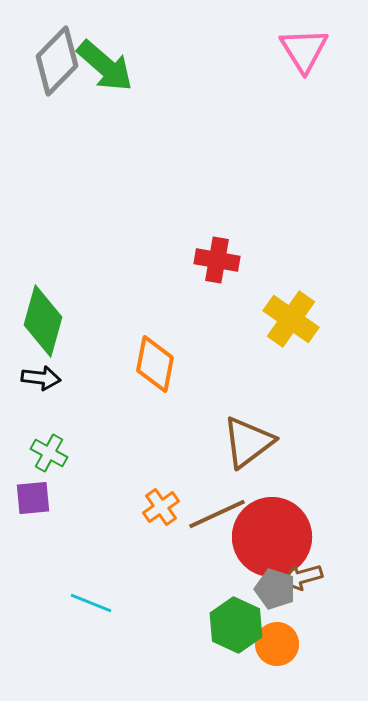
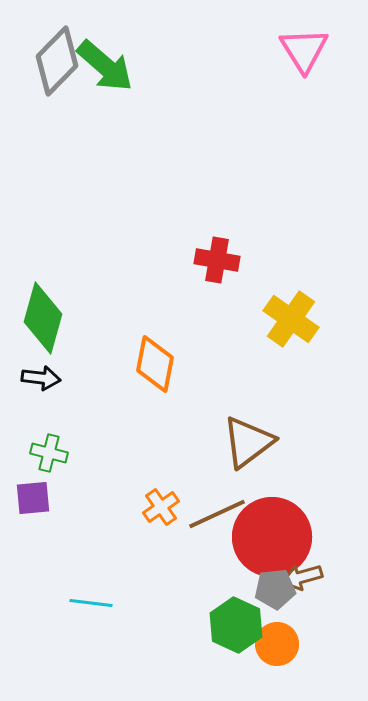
green diamond: moved 3 px up
green cross: rotated 15 degrees counterclockwise
gray pentagon: rotated 24 degrees counterclockwise
cyan line: rotated 15 degrees counterclockwise
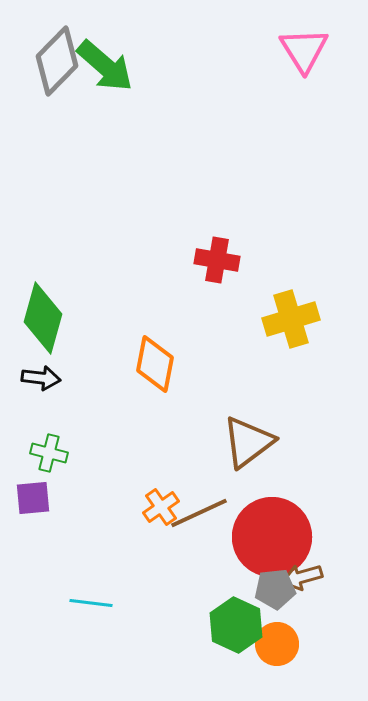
yellow cross: rotated 38 degrees clockwise
brown line: moved 18 px left, 1 px up
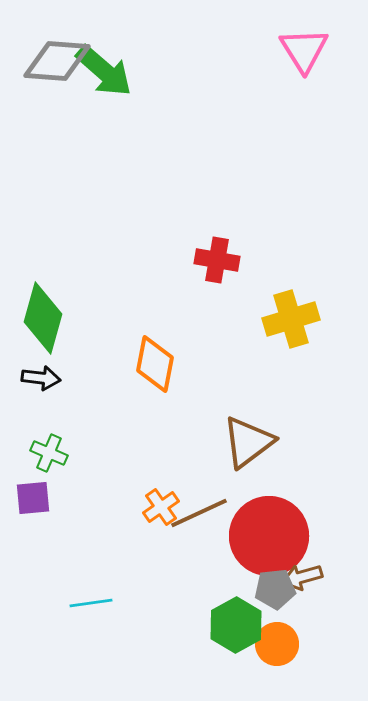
gray diamond: rotated 50 degrees clockwise
green arrow: moved 1 px left, 5 px down
green cross: rotated 9 degrees clockwise
red circle: moved 3 px left, 1 px up
cyan line: rotated 15 degrees counterclockwise
green hexagon: rotated 6 degrees clockwise
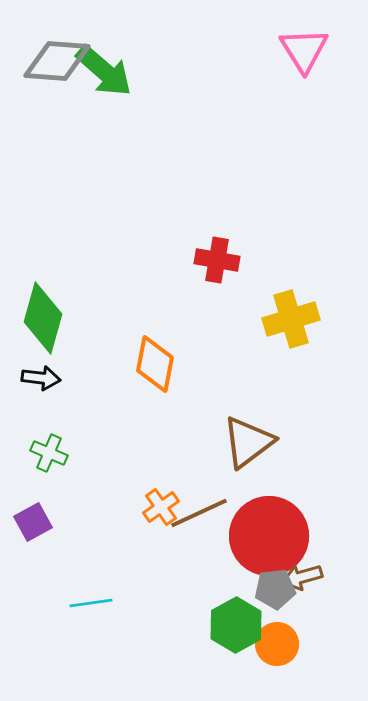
purple square: moved 24 px down; rotated 24 degrees counterclockwise
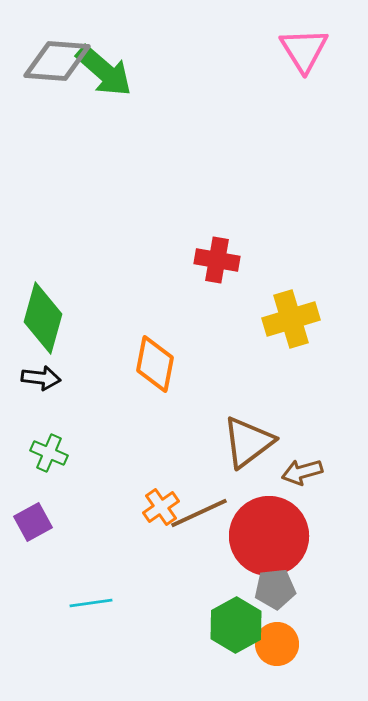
brown arrow: moved 105 px up
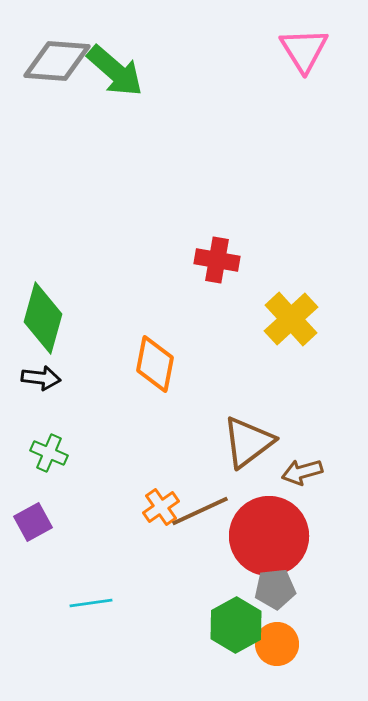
green arrow: moved 11 px right
yellow cross: rotated 26 degrees counterclockwise
brown line: moved 1 px right, 2 px up
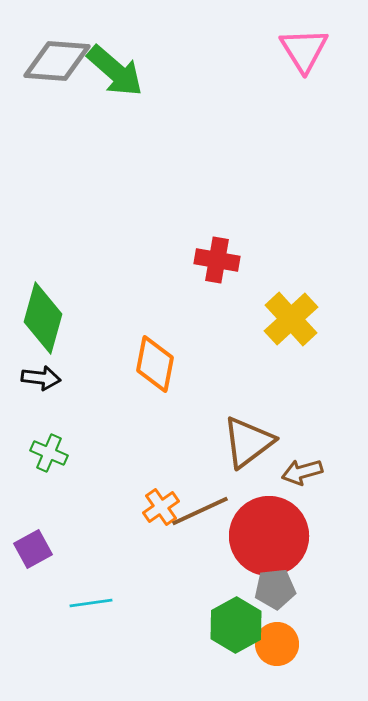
purple square: moved 27 px down
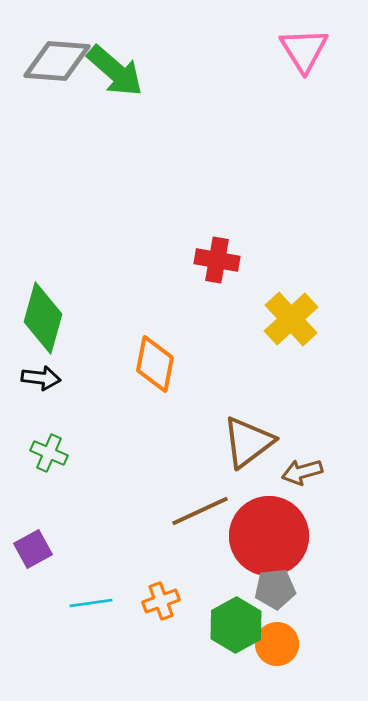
orange cross: moved 94 px down; rotated 15 degrees clockwise
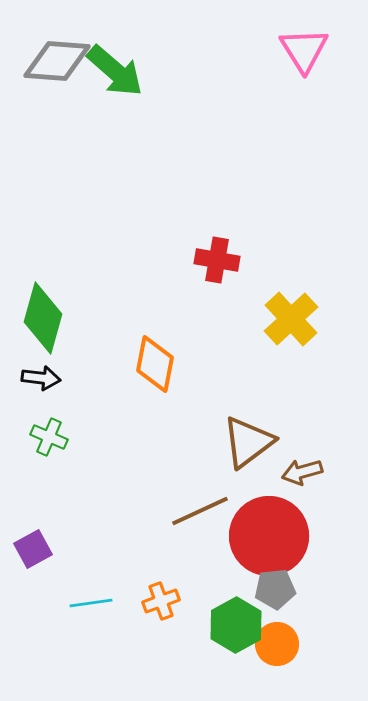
green cross: moved 16 px up
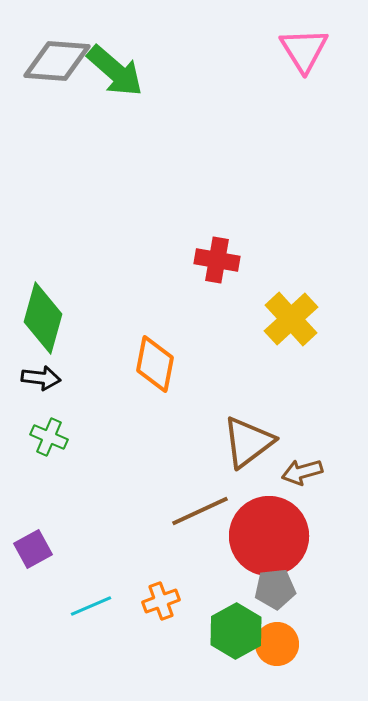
cyan line: moved 3 px down; rotated 15 degrees counterclockwise
green hexagon: moved 6 px down
